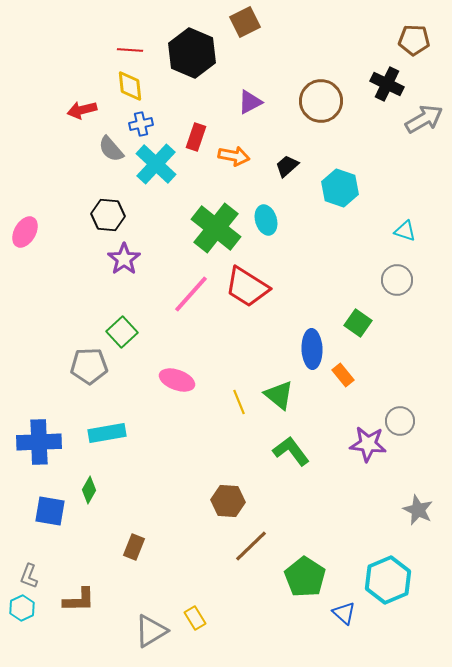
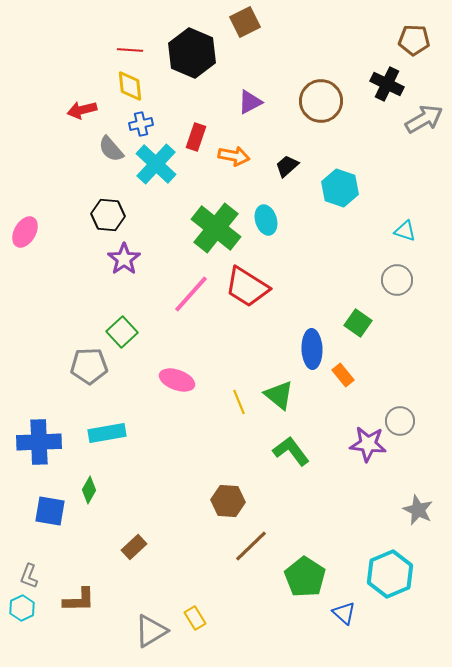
brown rectangle at (134, 547): rotated 25 degrees clockwise
cyan hexagon at (388, 580): moved 2 px right, 6 px up
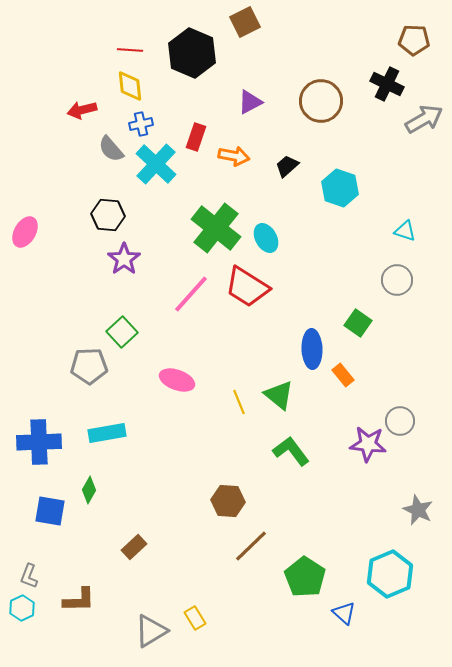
cyan ellipse at (266, 220): moved 18 px down; rotated 12 degrees counterclockwise
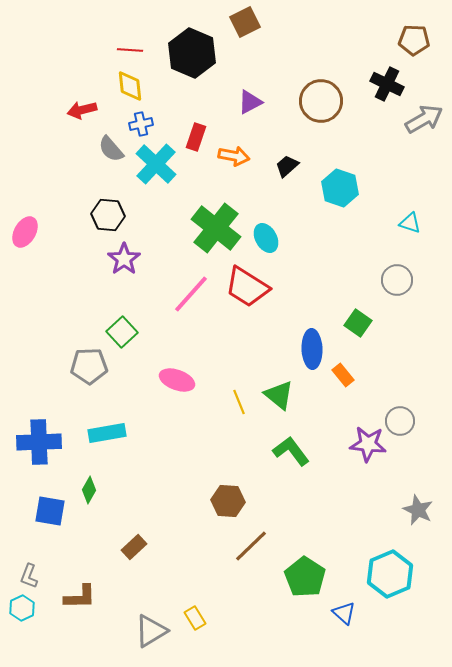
cyan triangle at (405, 231): moved 5 px right, 8 px up
brown L-shape at (79, 600): moved 1 px right, 3 px up
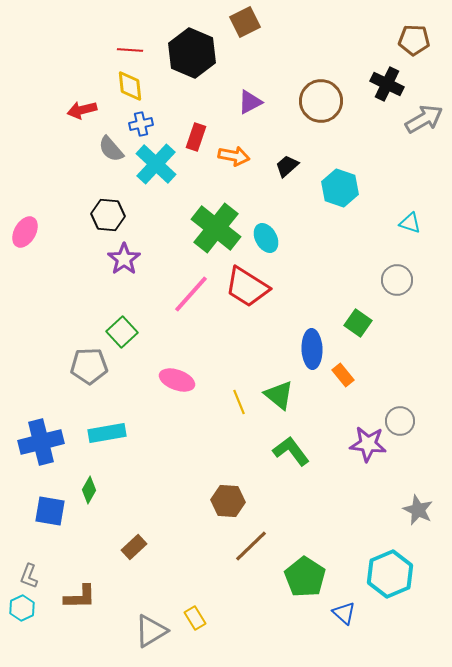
blue cross at (39, 442): moved 2 px right; rotated 12 degrees counterclockwise
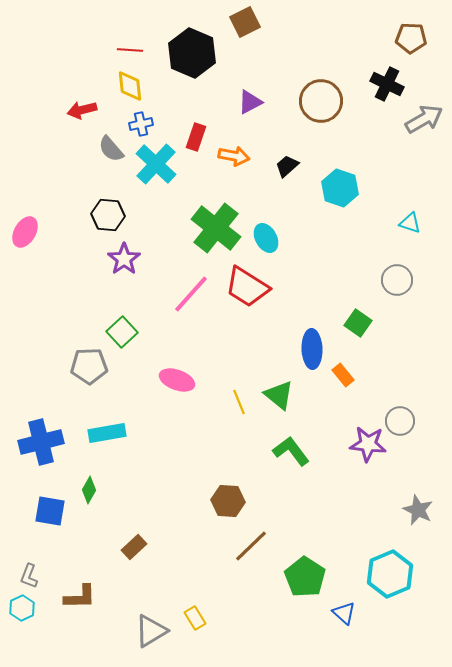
brown pentagon at (414, 40): moved 3 px left, 2 px up
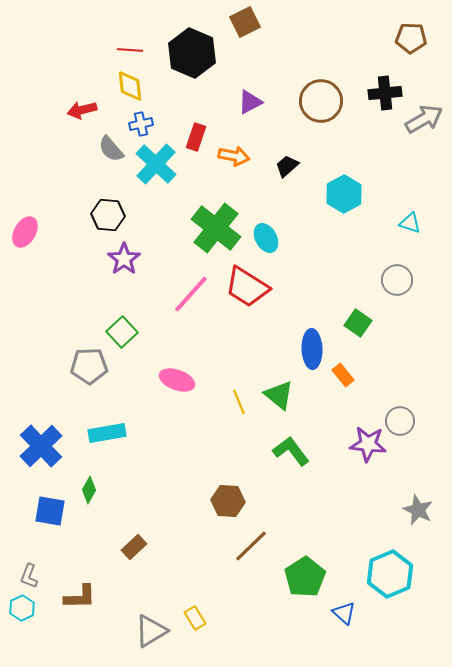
black cross at (387, 84): moved 2 px left, 9 px down; rotated 32 degrees counterclockwise
cyan hexagon at (340, 188): moved 4 px right, 6 px down; rotated 12 degrees clockwise
blue cross at (41, 442): moved 4 px down; rotated 30 degrees counterclockwise
green pentagon at (305, 577): rotated 6 degrees clockwise
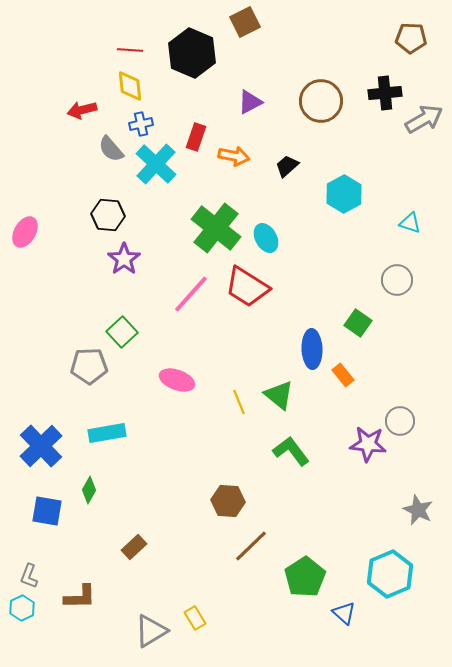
blue square at (50, 511): moved 3 px left
